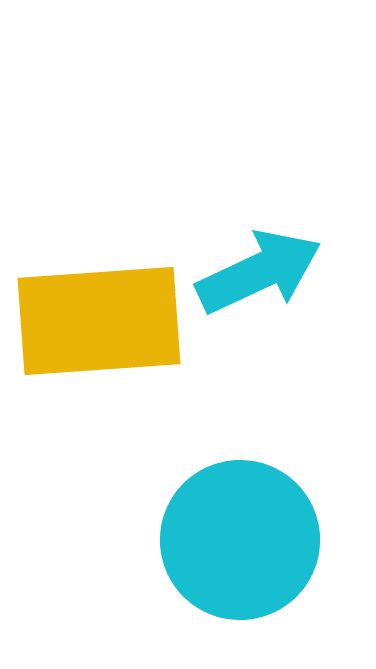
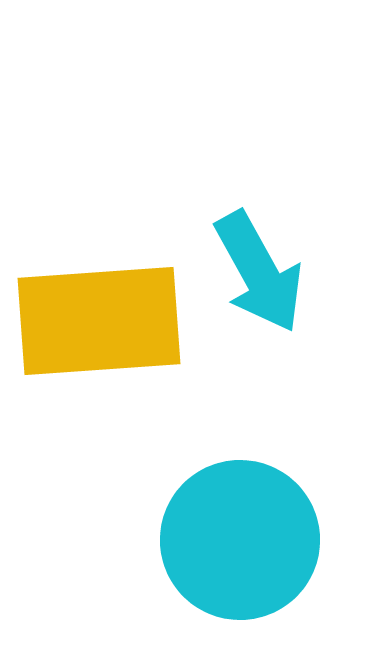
cyan arrow: rotated 86 degrees clockwise
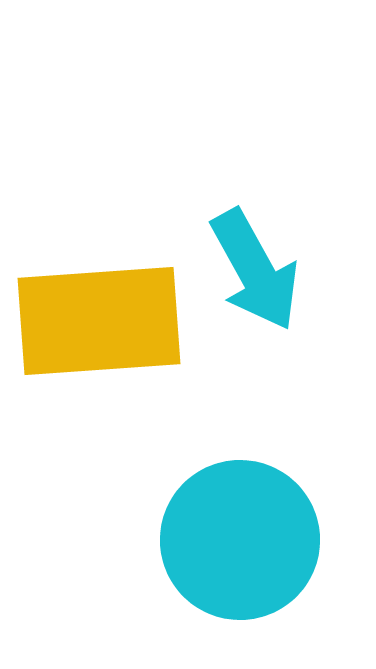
cyan arrow: moved 4 px left, 2 px up
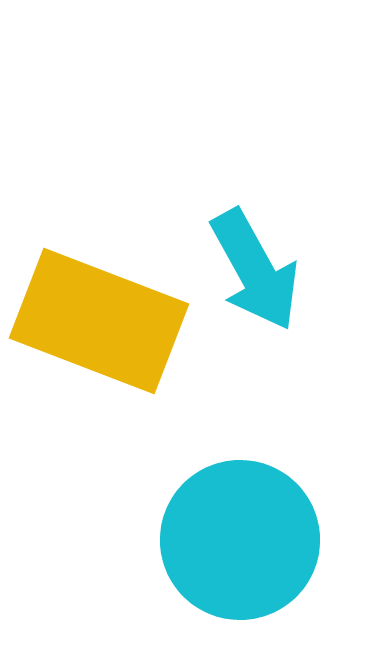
yellow rectangle: rotated 25 degrees clockwise
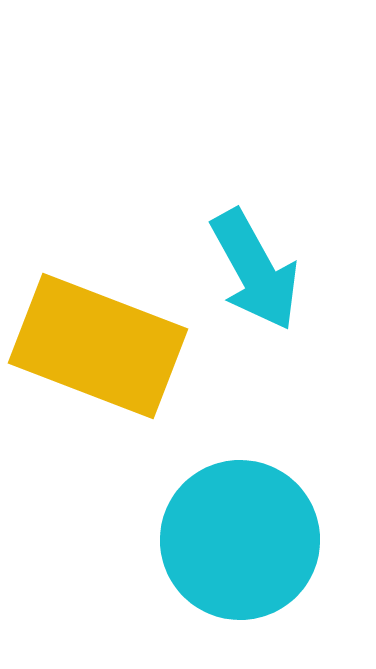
yellow rectangle: moved 1 px left, 25 px down
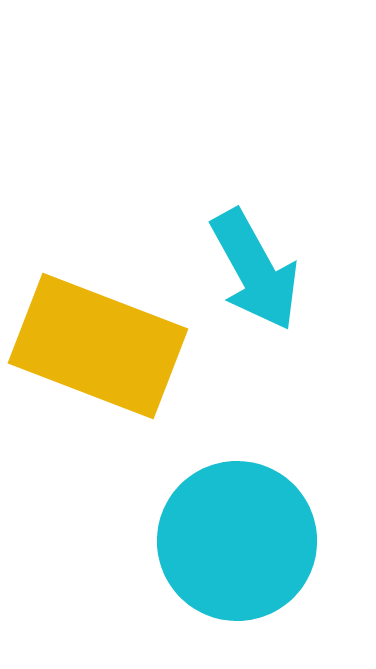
cyan circle: moved 3 px left, 1 px down
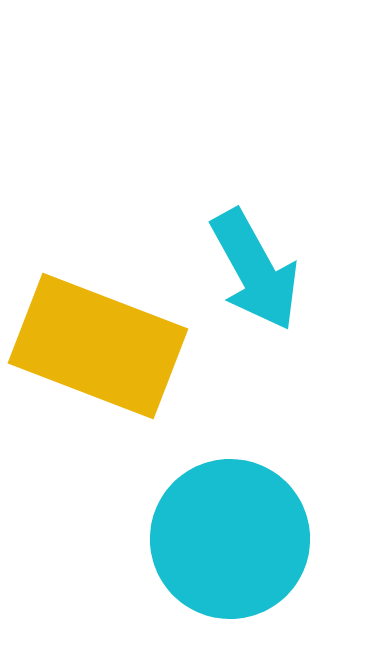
cyan circle: moved 7 px left, 2 px up
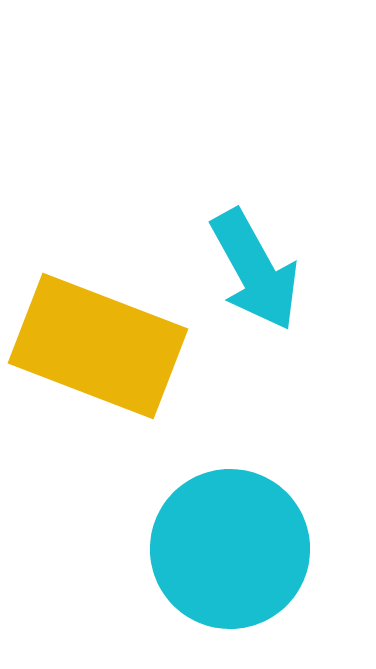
cyan circle: moved 10 px down
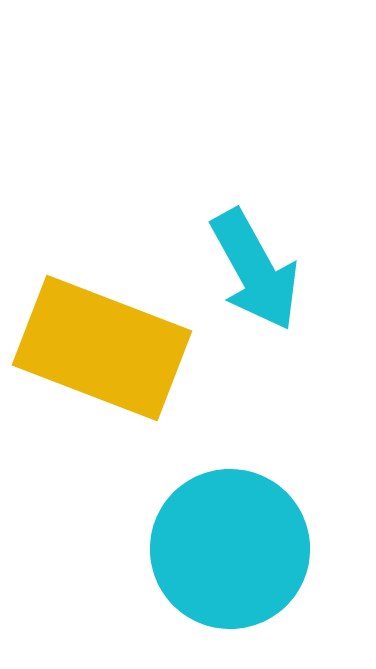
yellow rectangle: moved 4 px right, 2 px down
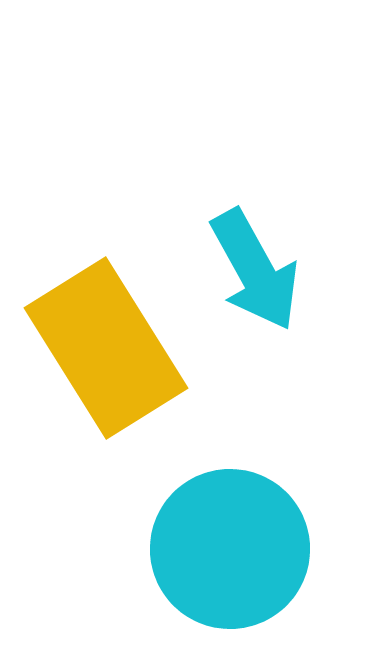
yellow rectangle: moved 4 px right; rotated 37 degrees clockwise
